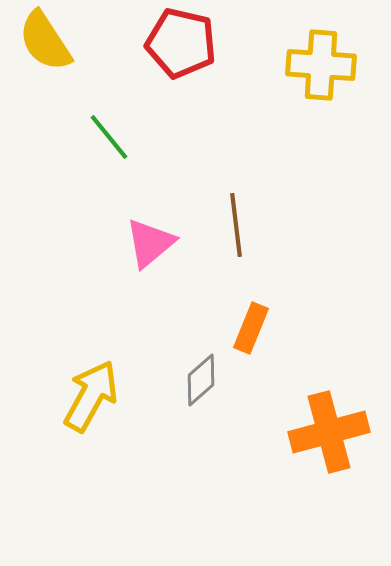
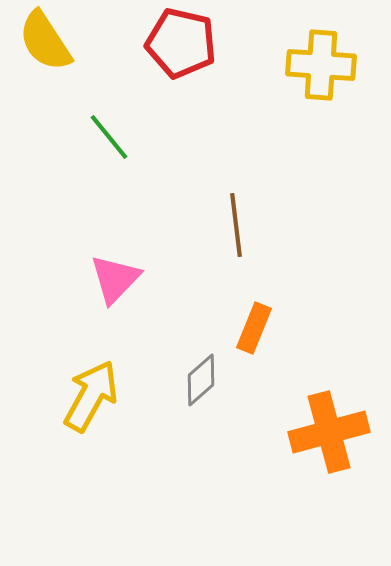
pink triangle: moved 35 px left, 36 px down; rotated 6 degrees counterclockwise
orange rectangle: moved 3 px right
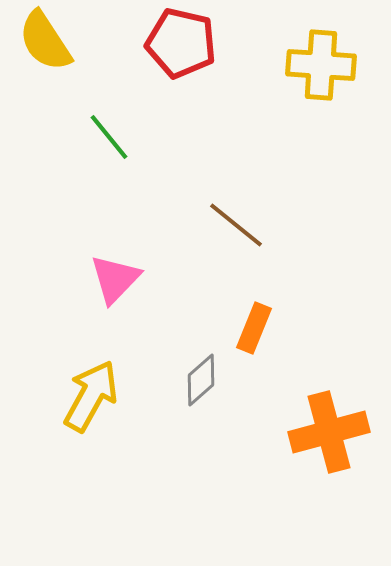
brown line: rotated 44 degrees counterclockwise
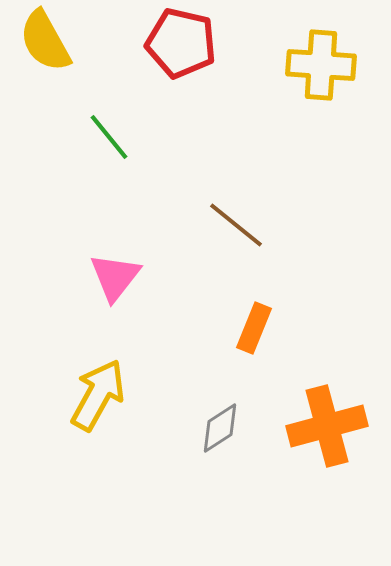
yellow semicircle: rotated 4 degrees clockwise
pink triangle: moved 2 px up; rotated 6 degrees counterclockwise
gray diamond: moved 19 px right, 48 px down; rotated 8 degrees clockwise
yellow arrow: moved 7 px right, 1 px up
orange cross: moved 2 px left, 6 px up
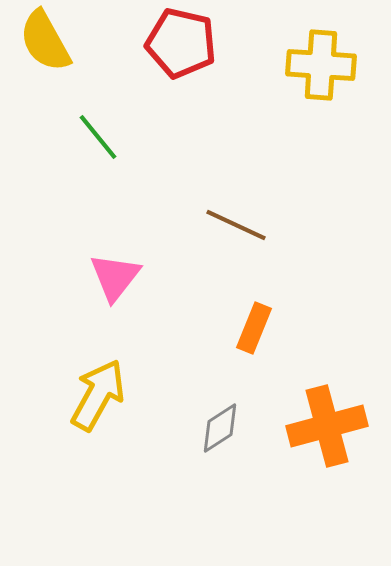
green line: moved 11 px left
brown line: rotated 14 degrees counterclockwise
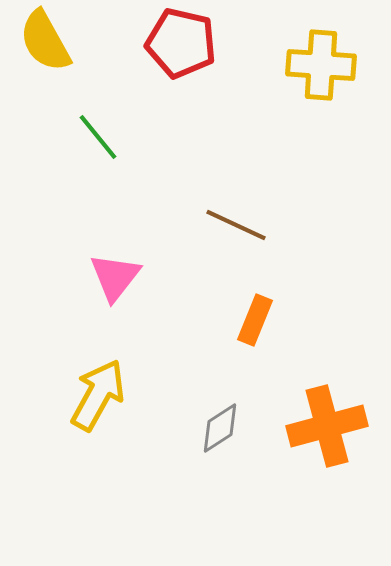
orange rectangle: moved 1 px right, 8 px up
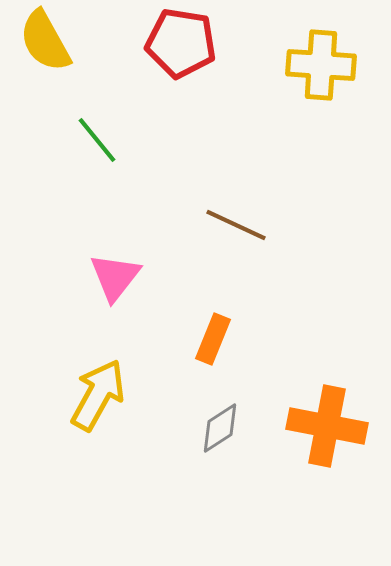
red pentagon: rotated 4 degrees counterclockwise
green line: moved 1 px left, 3 px down
orange rectangle: moved 42 px left, 19 px down
orange cross: rotated 26 degrees clockwise
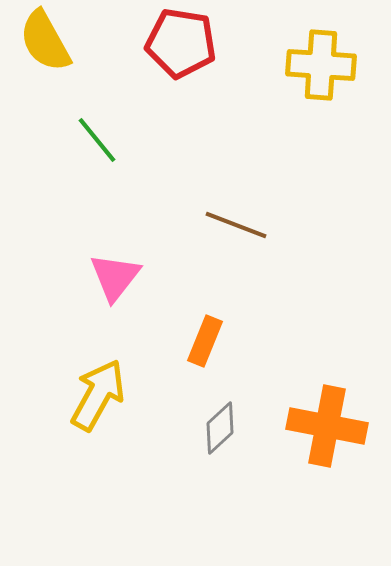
brown line: rotated 4 degrees counterclockwise
orange rectangle: moved 8 px left, 2 px down
gray diamond: rotated 10 degrees counterclockwise
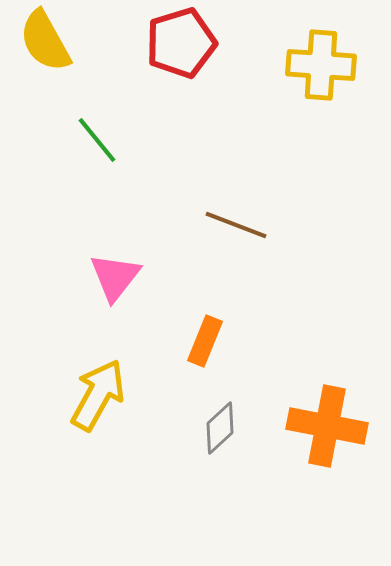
red pentagon: rotated 26 degrees counterclockwise
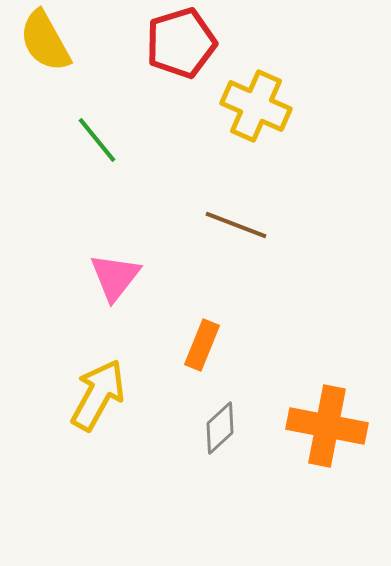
yellow cross: moved 65 px left, 41 px down; rotated 20 degrees clockwise
orange rectangle: moved 3 px left, 4 px down
